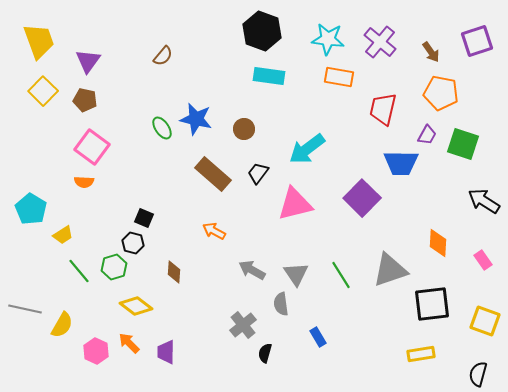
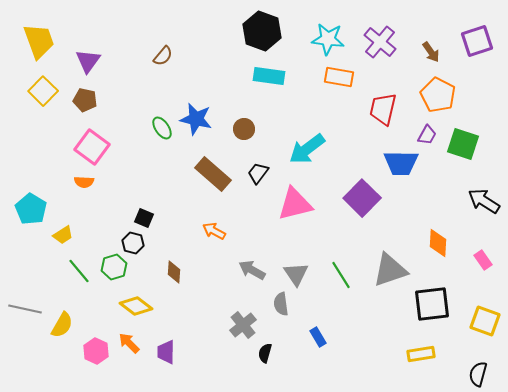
orange pentagon at (441, 93): moved 3 px left, 2 px down; rotated 16 degrees clockwise
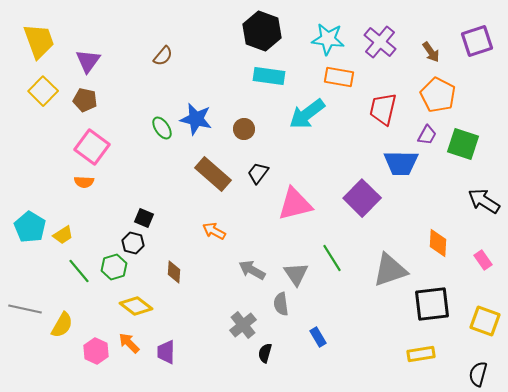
cyan arrow at (307, 149): moved 35 px up
cyan pentagon at (31, 209): moved 1 px left, 18 px down
green line at (341, 275): moved 9 px left, 17 px up
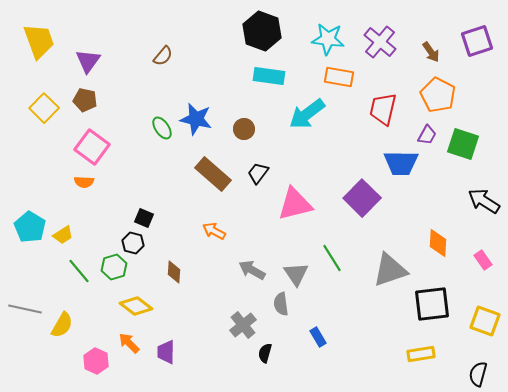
yellow square at (43, 91): moved 1 px right, 17 px down
pink hexagon at (96, 351): moved 10 px down
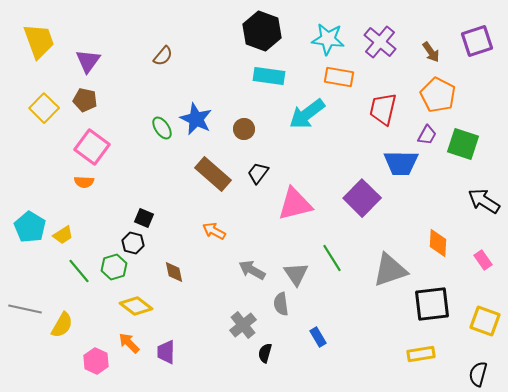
blue star at (196, 119): rotated 12 degrees clockwise
brown diamond at (174, 272): rotated 15 degrees counterclockwise
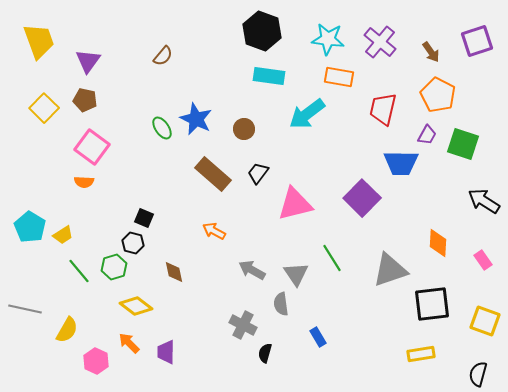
yellow semicircle at (62, 325): moved 5 px right, 5 px down
gray cross at (243, 325): rotated 24 degrees counterclockwise
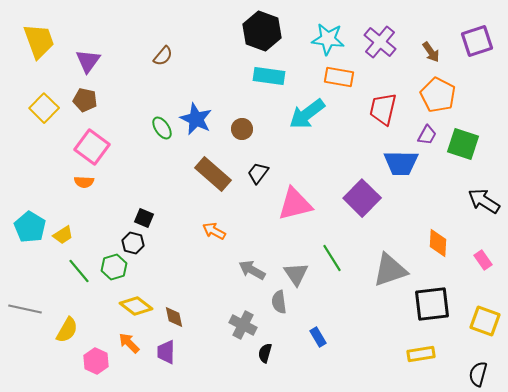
brown circle at (244, 129): moved 2 px left
brown diamond at (174, 272): moved 45 px down
gray semicircle at (281, 304): moved 2 px left, 2 px up
